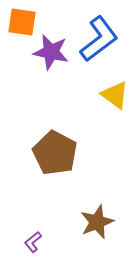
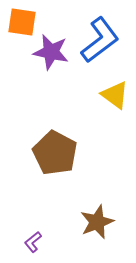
blue L-shape: moved 1 px right, 1 px down
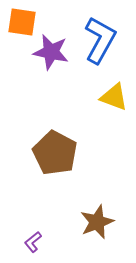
blue L-shape: rotated 24 degrees counterclockwise
yellow triangle: moved 1 px left, 2 px down; rotated 16 degrees counterclockwise
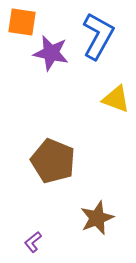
blue L-shape: moved 2 px left, 4 px up
purple star: moved 1 px down
yellow triangle: moved 2 px right, 2 px down
brown pentagon: moved 2 px left, 8 px down; rotated 6 degrees counterclockwise
brown star: moved 4 px up
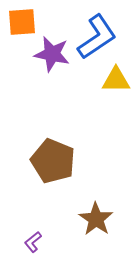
orange square: rotated 12 degrees counterclockwise
blue L-shape: moved 1 px left, 1 px down; rotated 27 degrees clockwise
purple star: moved 1 px right, 1 px down
yellow triangle: moved 19 px up; rotated 20 degrees counterclockwise
brown star: moved 1 px left, 1 px down; rotated 16 degrees counterclockwise
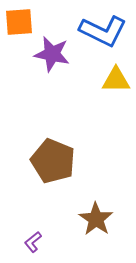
orange square: moved 3 px left
blue L-shape: moved 6 px right, 6 px up; rotated 60 degrees clockwise
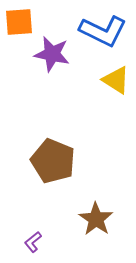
yellow triangle: rotated 32 degrees clockwise
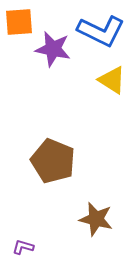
blue L-shape: moved 2 px left
purple star: moved 1 px right, 5 px up
yellow triangle: moved 4 px left
brown star: rotated 20 degrees counterclockwise
purple L-shape: moved 10 px left, 5 px down; rotated 55 degrees clockwise
